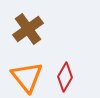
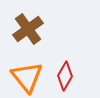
red diamond: moved 1 px up
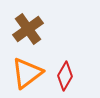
orange triangle: moved 4 px up; rotated 32 degrees clockwise
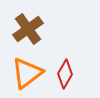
red diamond: moved 2 px up
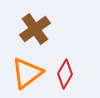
brown cross: moved 7 px right
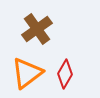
brown cross: moved 2 px right
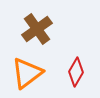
red diamond: moved 11 px right, 2 px up
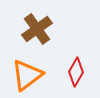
orange triangle: moved 2 px down
